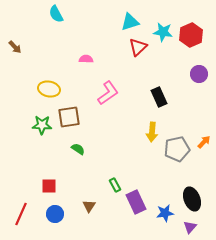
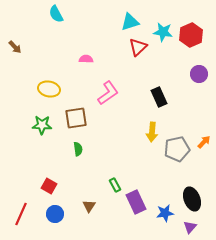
brown square: moved 7 px right, 1 px down
green semicircle: rotated 48 degrees clockwise
red square: rotated 28 degrees clockwise
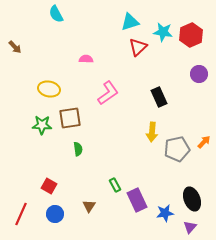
brown square: moved 6 px left
purple rectangle: moved 1 px right, 2 px up
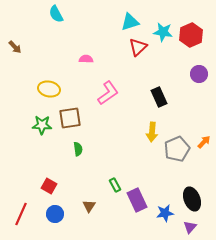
gray pentagon: rotated 10 degrees counterclockwise
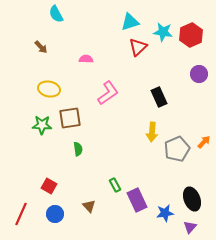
brown arrow: moved 26 px right
brown triangle: rotated 16 degrees counterclockwise
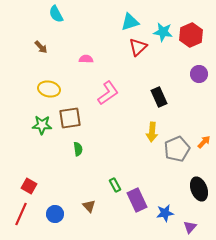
red square: moved 20 px left
black ellipse: moved 7 px right, 10 px up
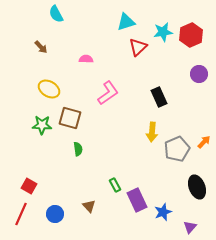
cyan triangle: moved 4 px left
cyan star: rotated 18 degrees counterclockwise
yellow ellipse: rotated 20 degrees clockwise
brown square: rotated 25 degrees clockwise
black ellipse: moved 2 px left, 2 px up
blue star: moved 2 px left, 1 px up; rotated 12 degrees counterclockwise
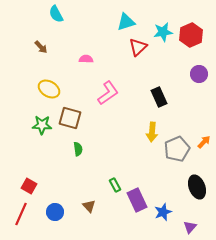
blue circle: moved 2 px up
